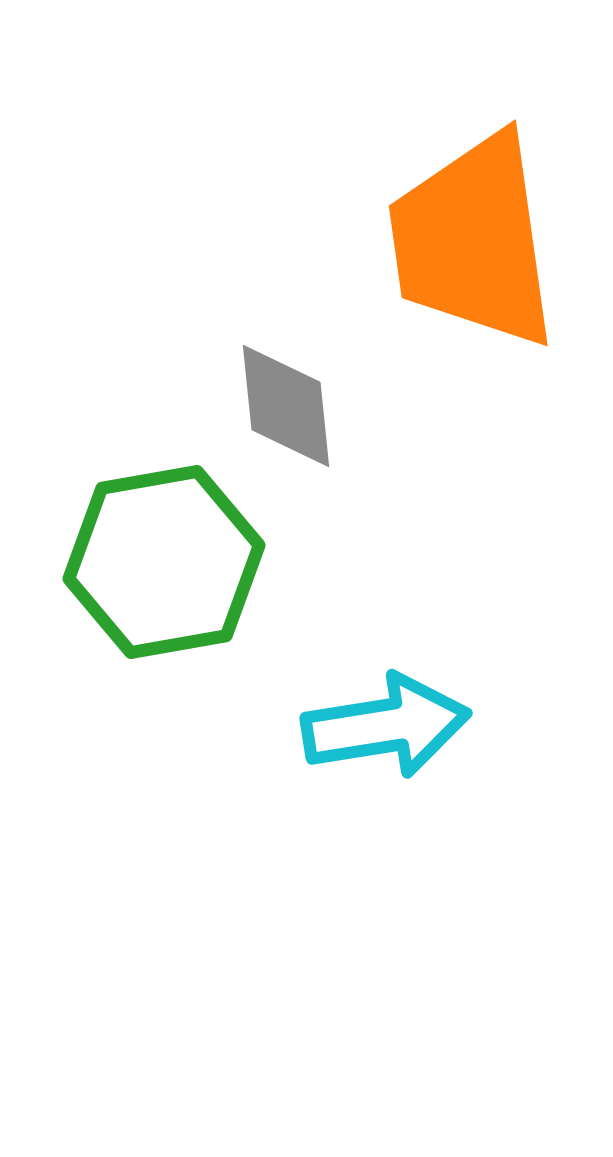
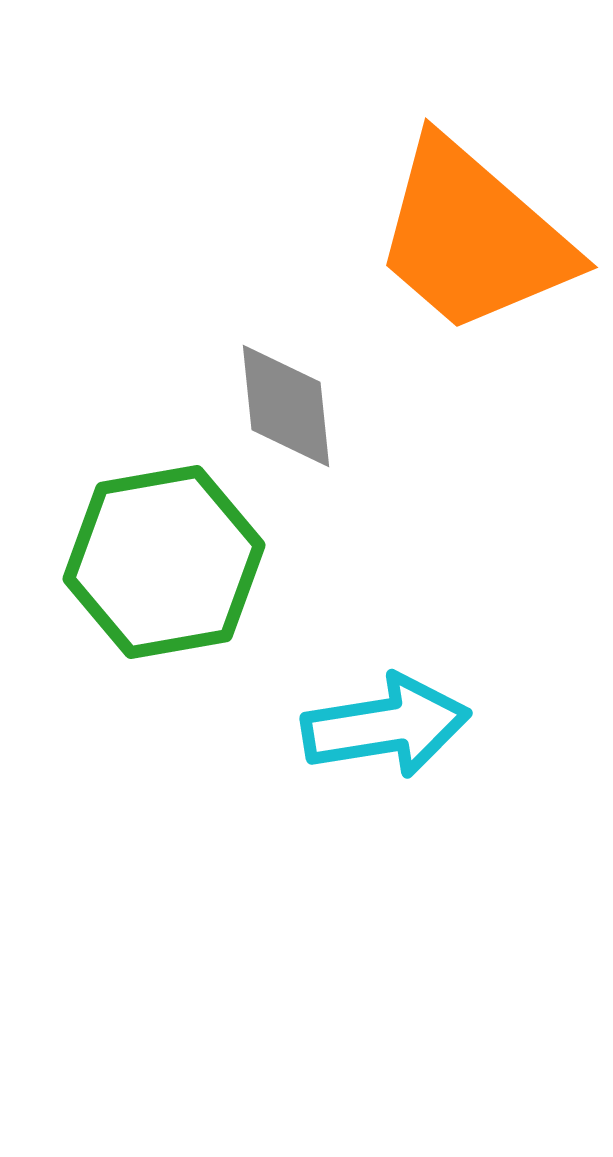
orange trapezoid: moved 4 px up; rotated 41 degrees counterclockwise
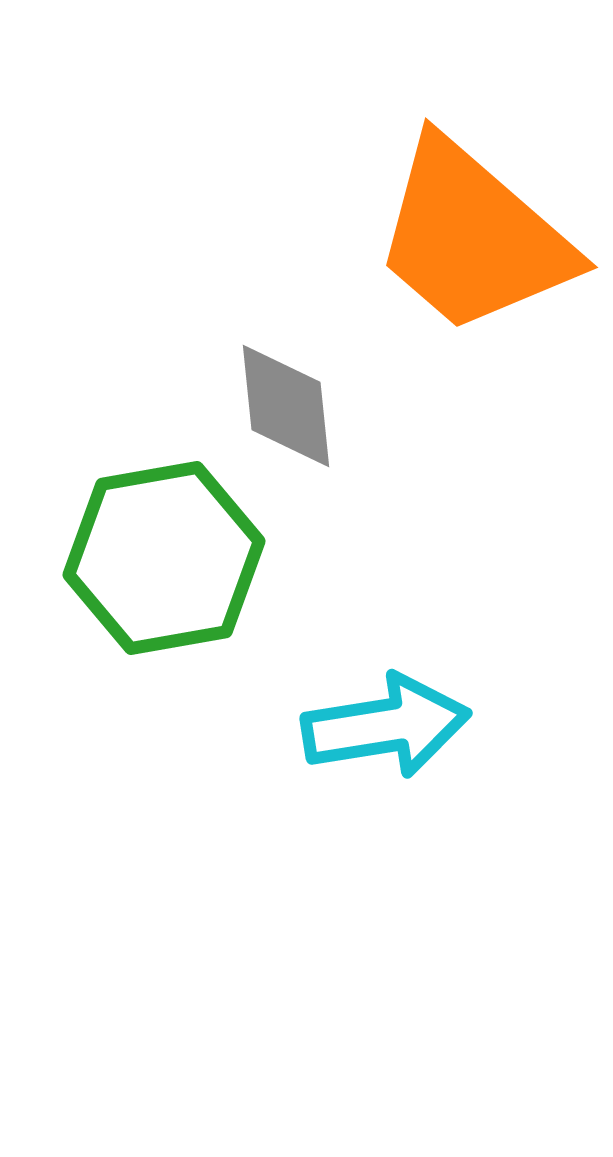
green hexagon: moved 4 px up
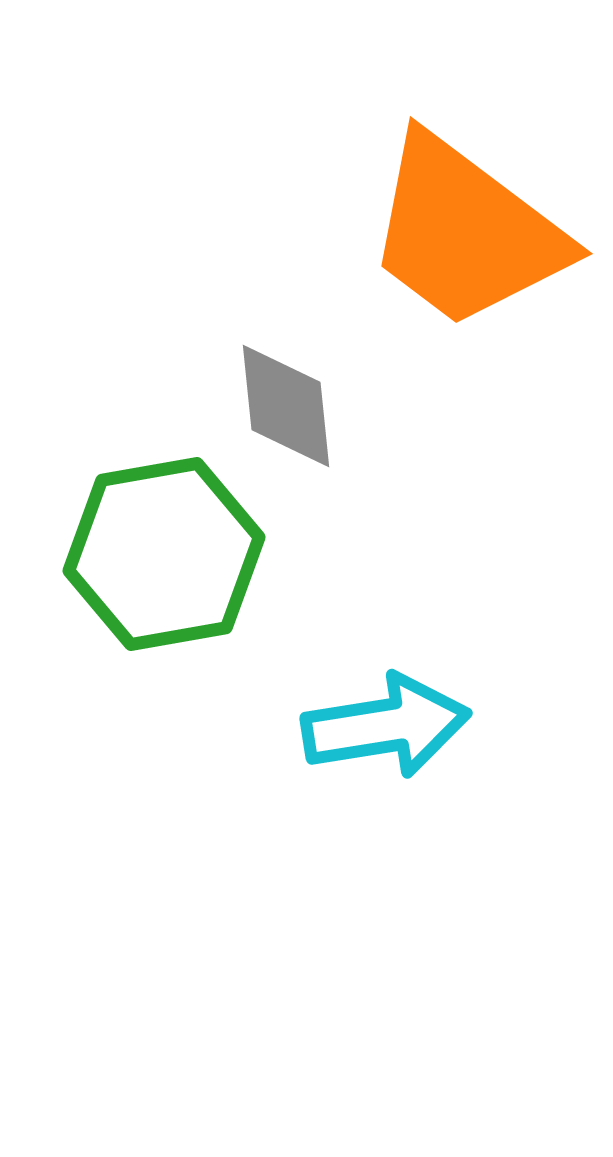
orange trapezoid: moved 7 px left, 5 px up; rotated 4 degrees counterclockwise
green hexagon: moved 4 px up
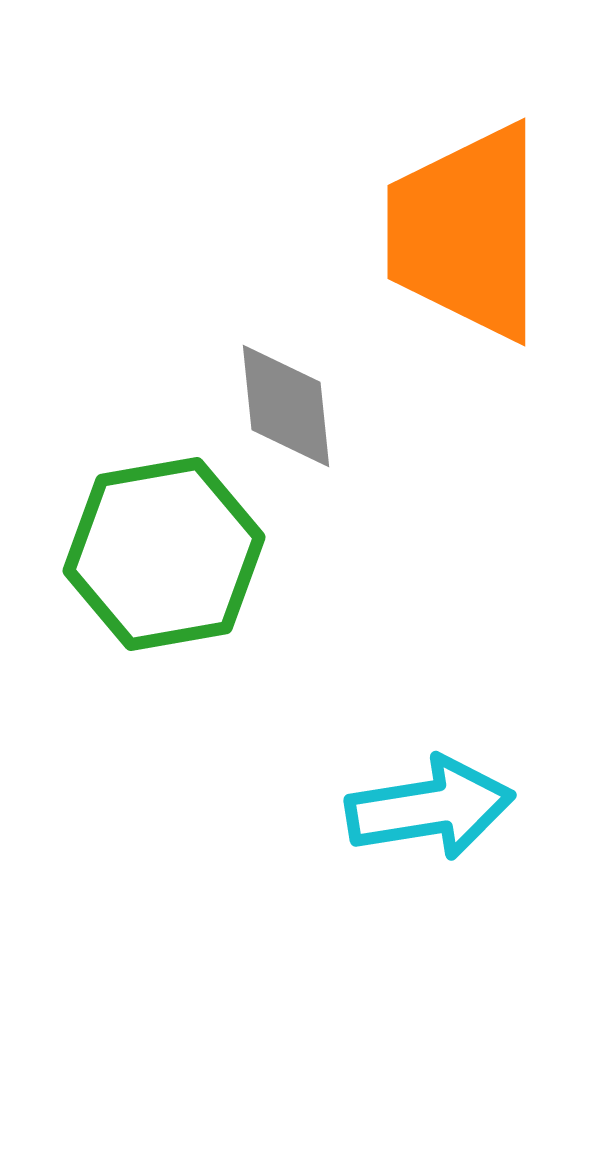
orange trapezoid: rotated 53 degrees clockwise
cyan arrow: moved 44 px right, 82 px down
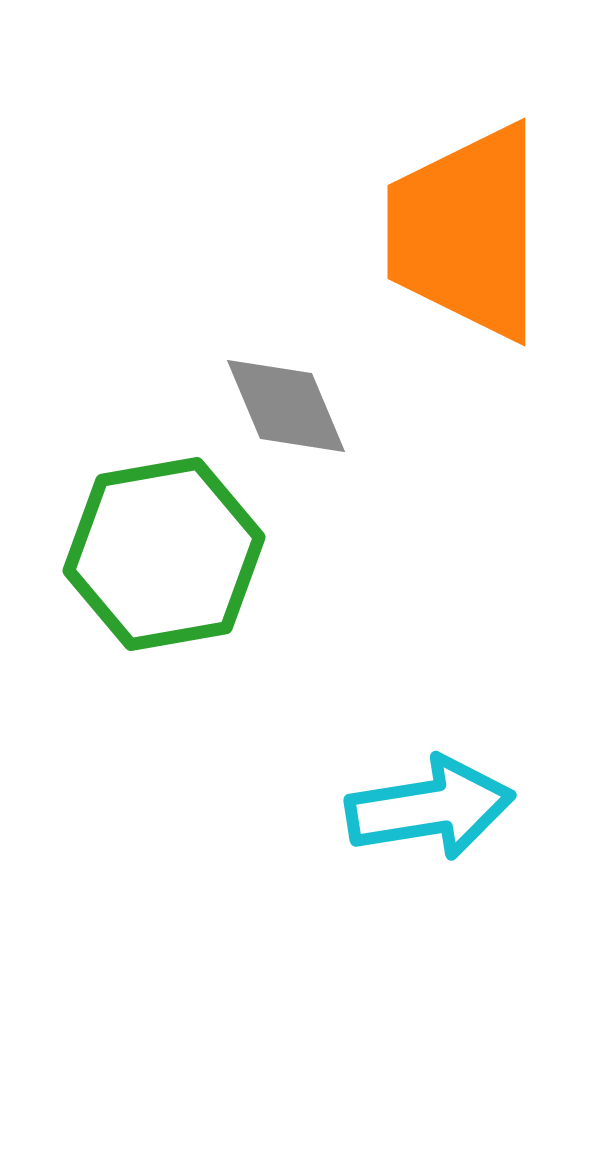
gray diamond: rotated 17 degrees counterclockwise
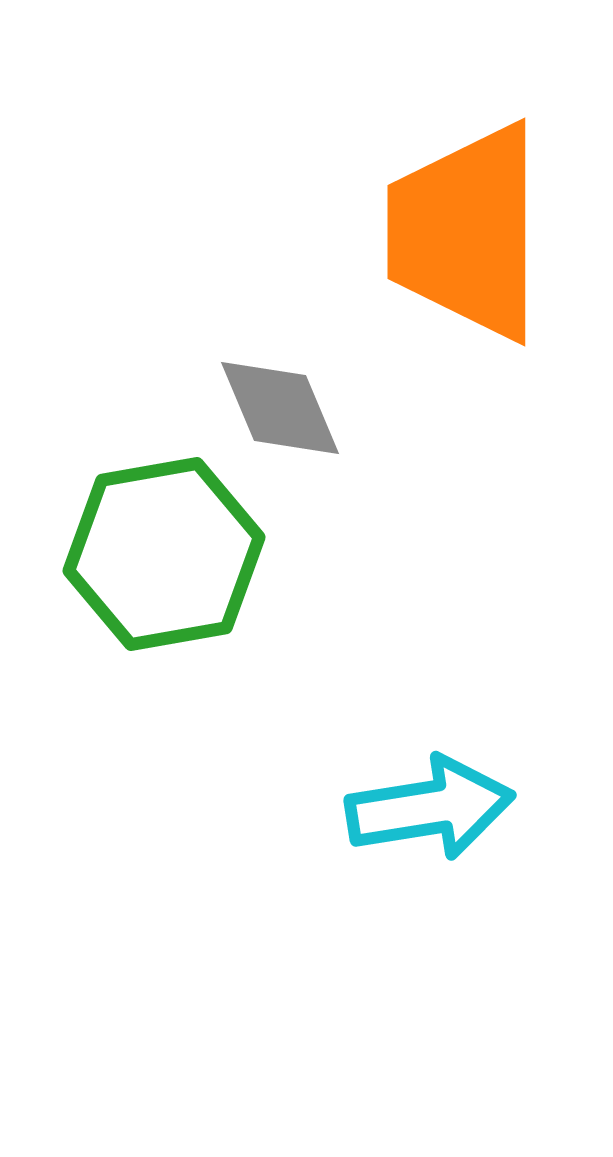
gray diamond: moved 6 px left, 2 px down
